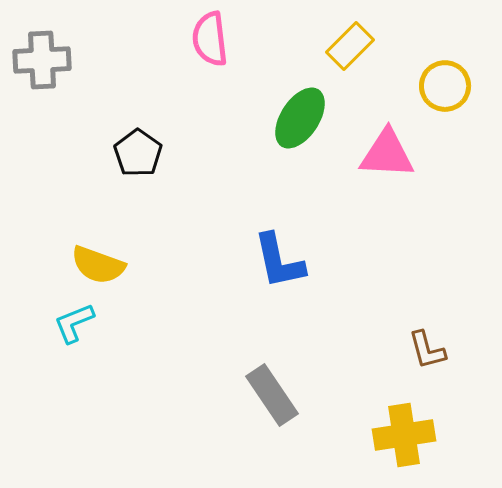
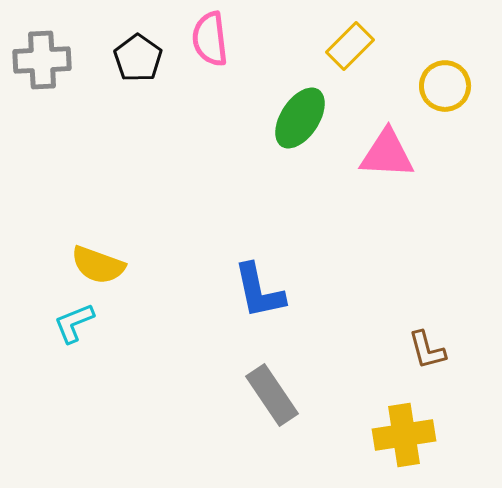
black pentagon: moved 95 px up
blue L-shape: moved 20 px left, 30 px down
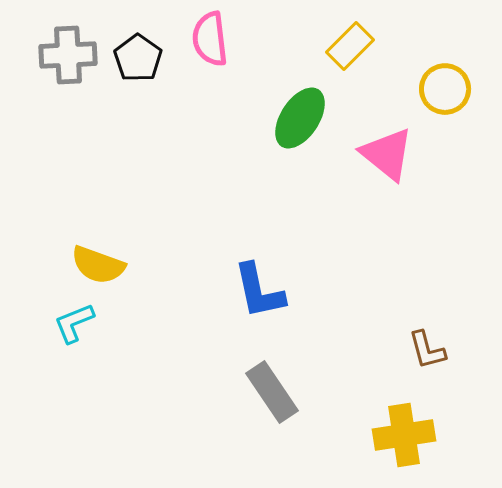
gray cross: moved 26 px right, 5 px up
yellow circle: moved 3 px down
pink triangle: rotated 36 degrees clockwise
gray rectangle: moved 3 px up
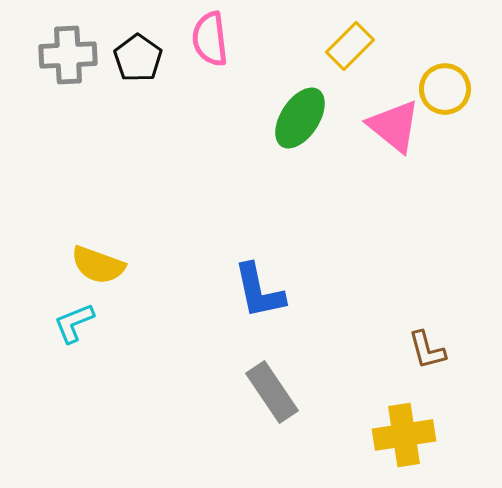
pink triangle: moved 7 px right, 28 px up
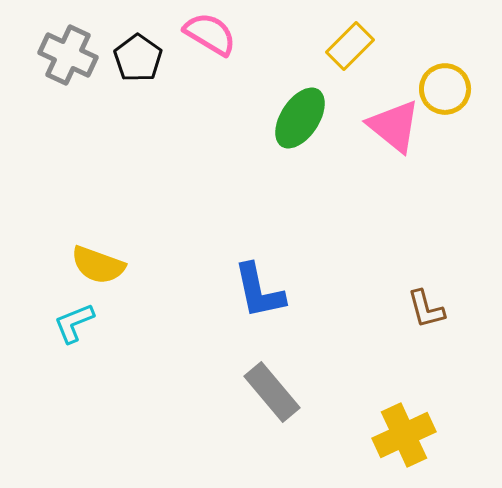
pink semicircle: moved 5 px up; rotated 128 degrees clockwise
gray cross: rotated 28 degrees clockwise
brown L-shape: moved 1 px left, 41 px up
gray rectangle: rotated 6 degrees counterclockwise
yellow cross: rotated 16 degrees counterclockwise
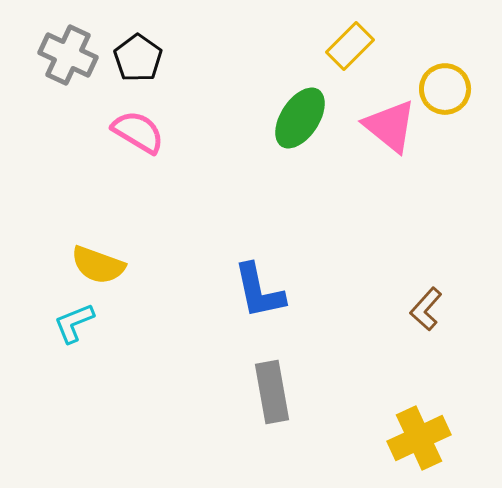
pink semicircle: moved 72 px left, 98 px down
pink triangle: moved 4 px left
brown L-shape: rotated 57 degrees clockwise
gray rectangle: rotated 30 degrees clockwise
yellow cross: moved 15 px right, 3 px down
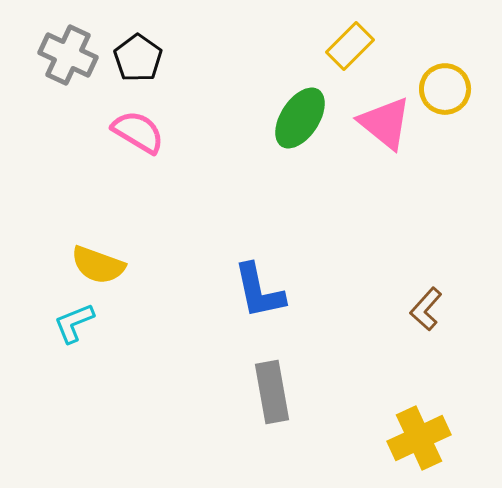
pink triangle: moved 5 px left, 3 px up
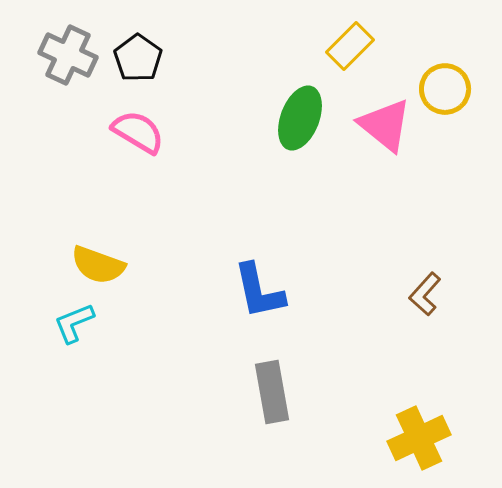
green ellipse: rotated 12 degrees counterclockwise
pink triangle: moved 2 px down
brown L-shape: moved 1 px left, 15 px up
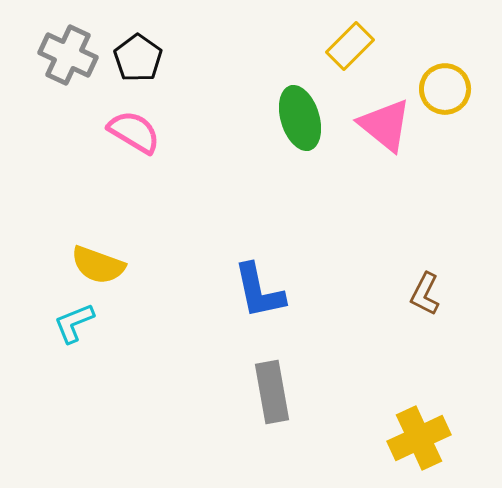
green ellipse: rotated 38 degrees counterclockwise
pink semicircle: moved 4 px left
brown L-shape: rotated 15 degrees counterclockwise
